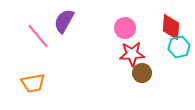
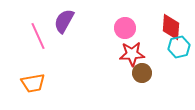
pink line: rotated 16 degrees clockwise
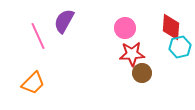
cyan hexagon: moved 1 px right
orange trapezoid: rotated 35 degrees counterclockwise
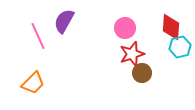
red star: rotated 15 degrees counterclockwise
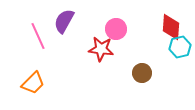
pink circle: moved 9 px left, 1 px down
red star: moved 31 px left, 5 px up; rotated 25 degrees clockwise
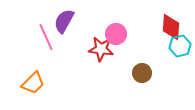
pink circle: moved 5 px down
pink line: moved 8 px right, 1 px down
cyan hexagon: moved 1 px up
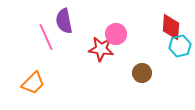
purple semicircle: rotated 40 degrees counterclockwise
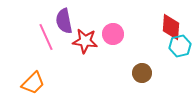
pink circle: moved 3 px left
red star: moved 16 px left, 8 px up
